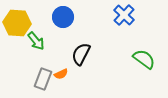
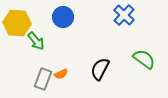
black semicircle: moved 19 px right, 15 px down
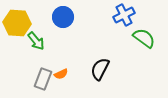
blue cross: rotated 20 degrees clockwise
green semicircle: moved 21 px up
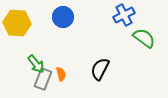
green arrow: moved 23 px down
orange semicircle: rotated 80 degrees counterclockwise
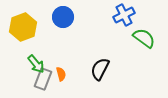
yellow hexagon: moved 6 px right, 4 px down; rotated 24 degrees counterclockwise
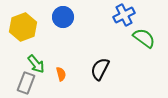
gray rectangle: moved 17 px left, 4 px down
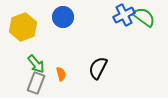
green semicircle: moved 21 px up
black semicircle: moved 2 px left, 1 px up
gray rectangle: moved 10 px right
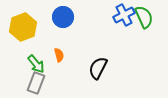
green semicircle: rotated 30 degrees clockwise
orange semicircle: moved 2 px left, 19 px up
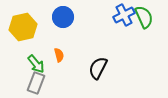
yellow hexagon: rotated 8 degrees clockwise
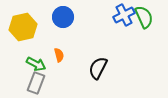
green arrow: rotated 24 degrees counterclockwise
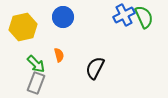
green arrow: rotated 18 degrees clockwise
black semicircle: moved 3 px left
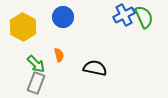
yellow hexagon: rotated 20 degrees counterclockwise
black semicircle: rotated 75 degrees clockwise
